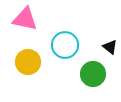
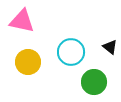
pink triangle: moved 3 px left, 2 px down
cyan circle: moved 6 px right, 7 px down
green circle: moved 1 px right, 8 px down
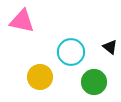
yellow circle: moved 12 px right, 15 px down
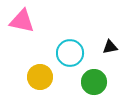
black triangle: rotated 49 degrees counterclockwise
cyan circle: moved 1 px left, 1 px down
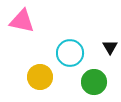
black triangle: rotated 49 degrees counterclockwise
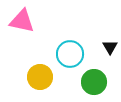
cyan circle: moved 1 px down
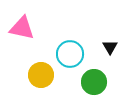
pink triangle: moved 7 px down
yellow circle: moved 1 px right, 2 px up
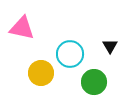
black triangle: moved 1 px up
yellow circle: moved 2 px up
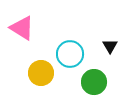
pink triangle: rotated 20 degrees clockwise
